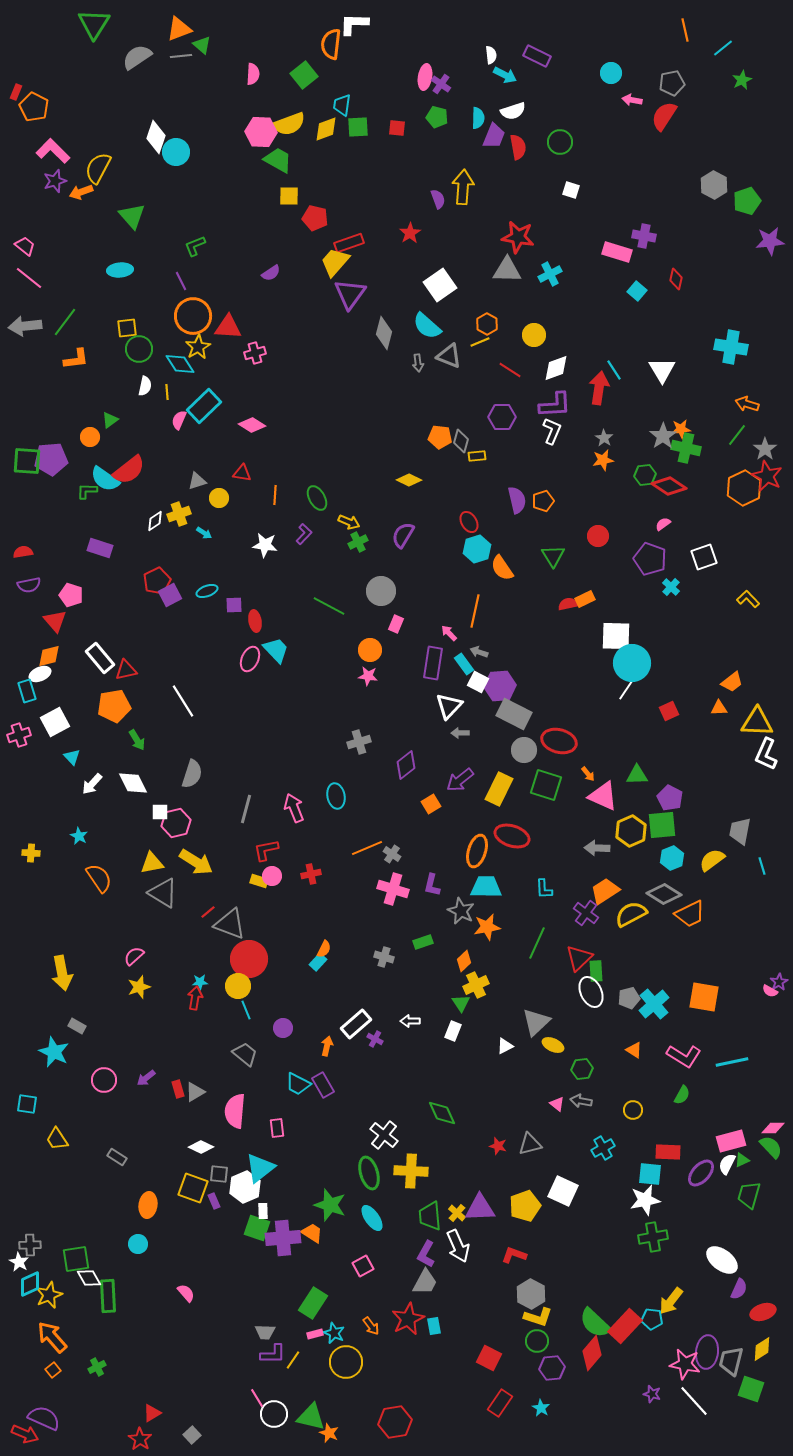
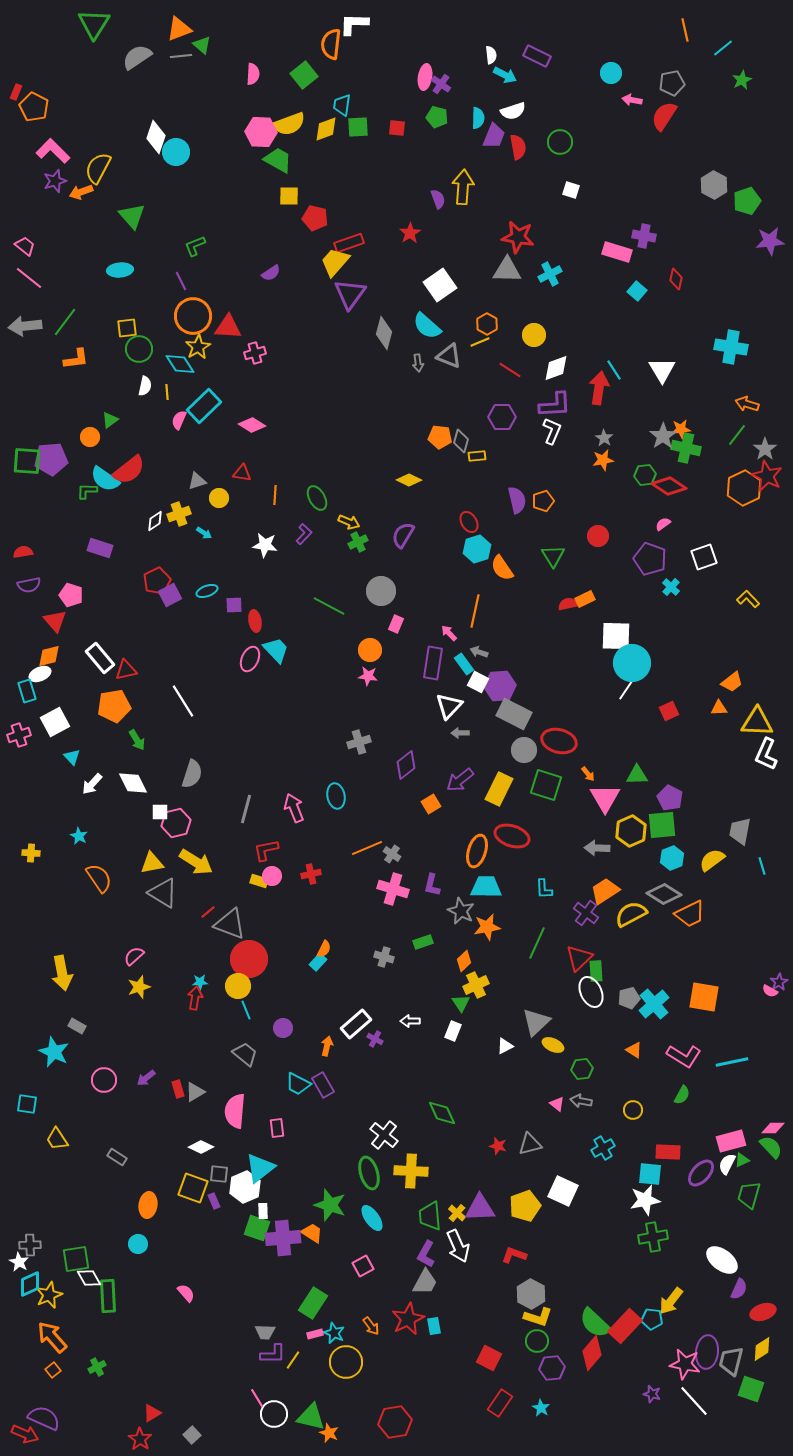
pink triangle at (603, 796): moved 2 px right, 2 px down; rotated 36 degrees clockwise
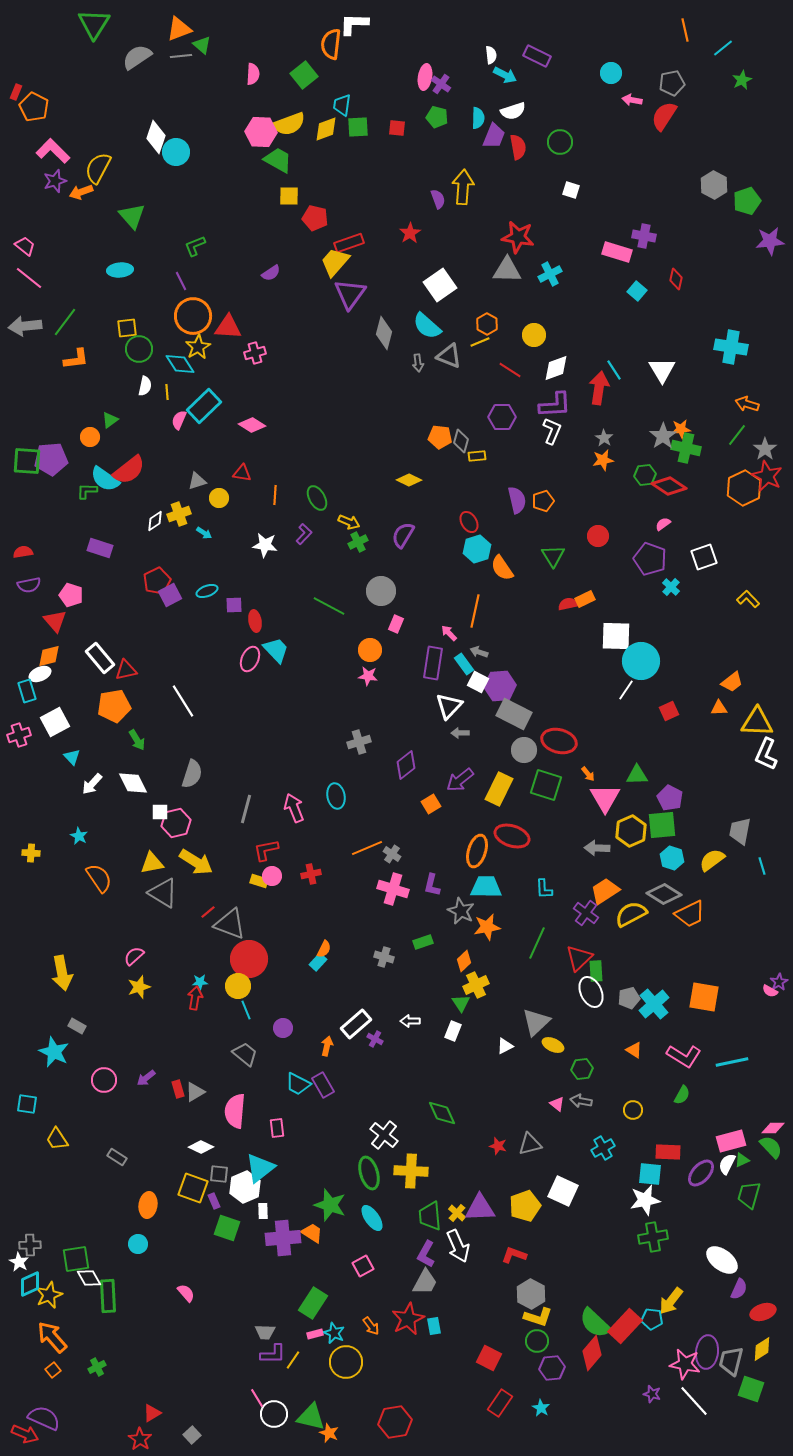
cyan circle at (632, 663): moved 9 px right, 2 px up
cyan hexagon at (672, 858): rotated 20 degrees counterclockwise
green square at (257, 1228): moved 30 px left
